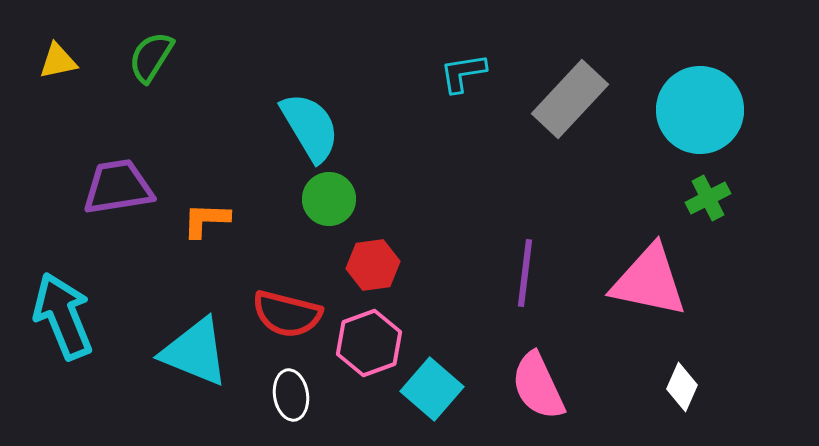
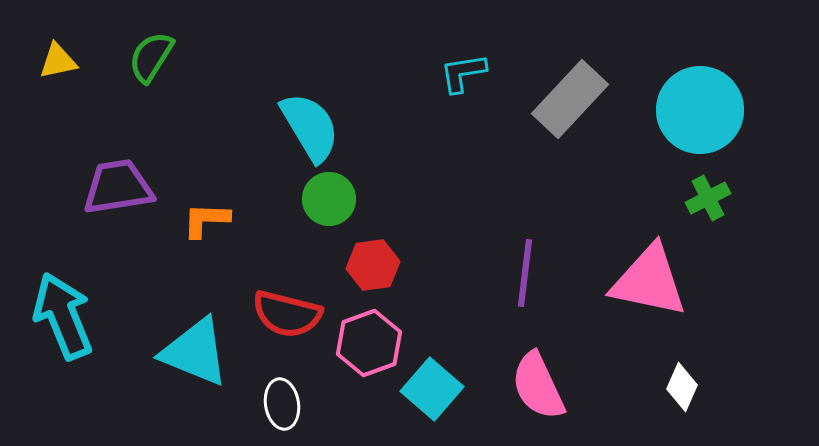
white ellipse: moved 9 px left, 9 px down
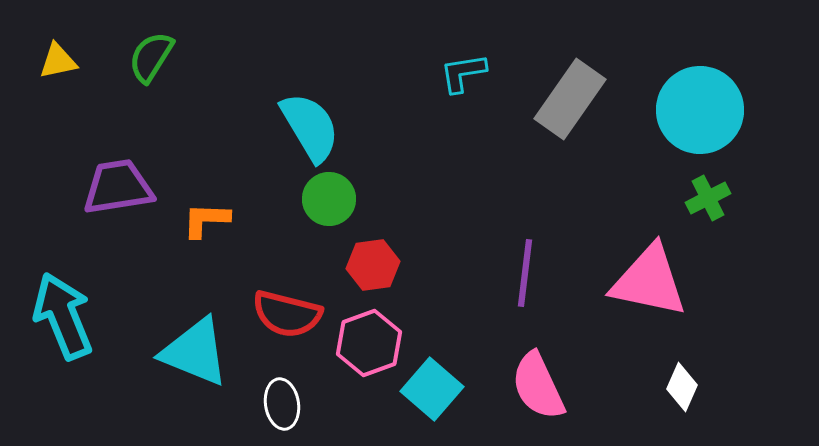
gray rectangle: rotated 8 degrees counterclockwise
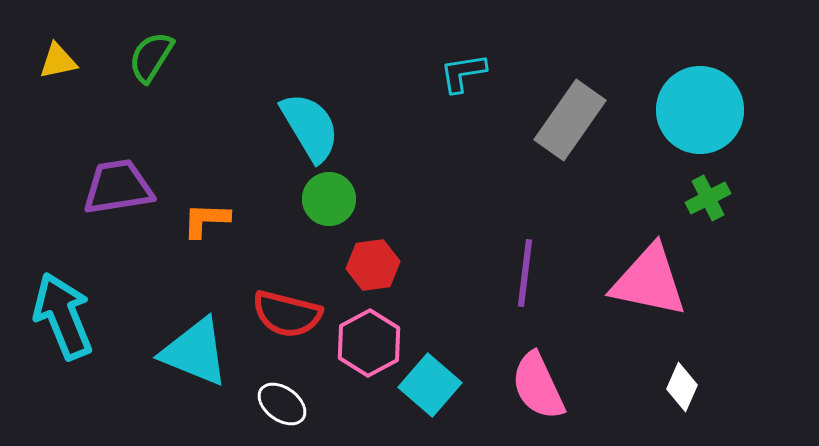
gray rectangle: moved 21 px down
pink hexagon: rotated 8 degrees counterclockwise
cyan square: moved 2 px left, 4 px up
white ellipse: rotated 45 degrees counterclockwise
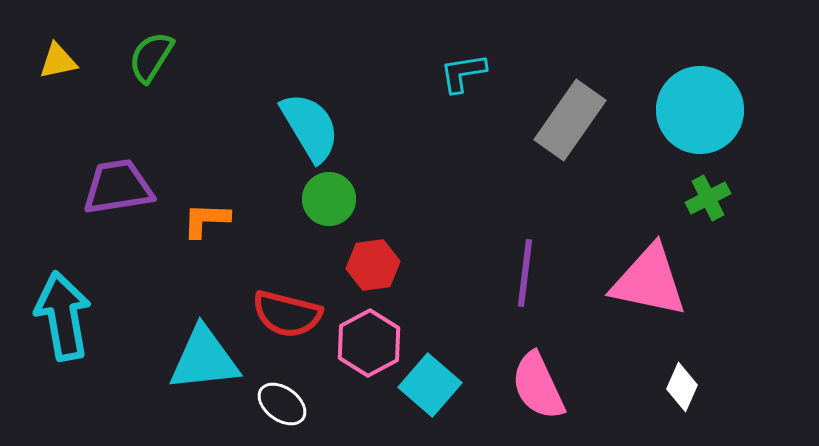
cyan arrow: rotated 12 degrees clockwise
cyan triangle: moved 9 px right, 7 px down; rotated 28 degrees counterclockwise
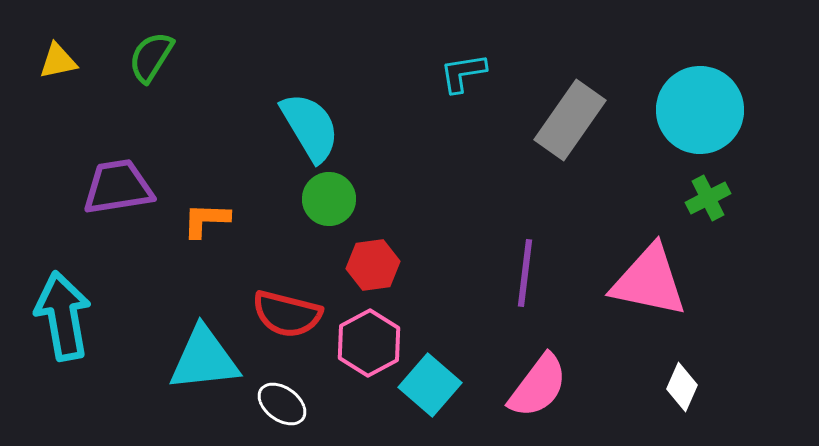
pink semicircle: rotated 118 degrees counterclockwise
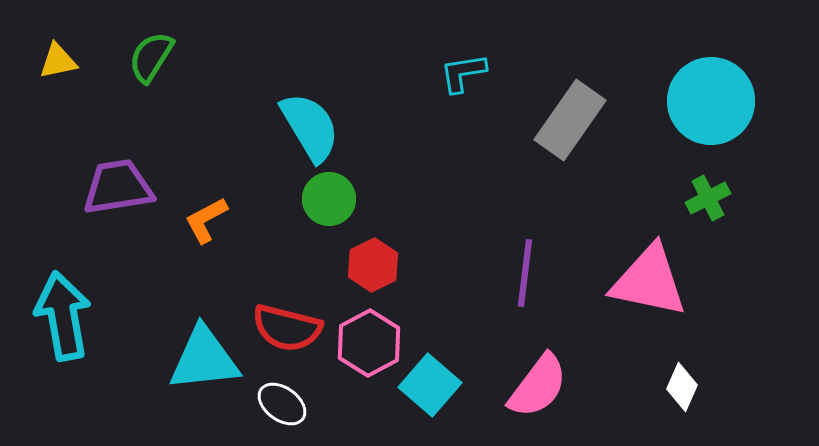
cyan circle: moved 11 px right, 9 px up
orange L-shape: rotated 30 degrees counterclockwise
red hexagon: rotated 18 degrees counterclockwise
red semicircle: moved 14 px down
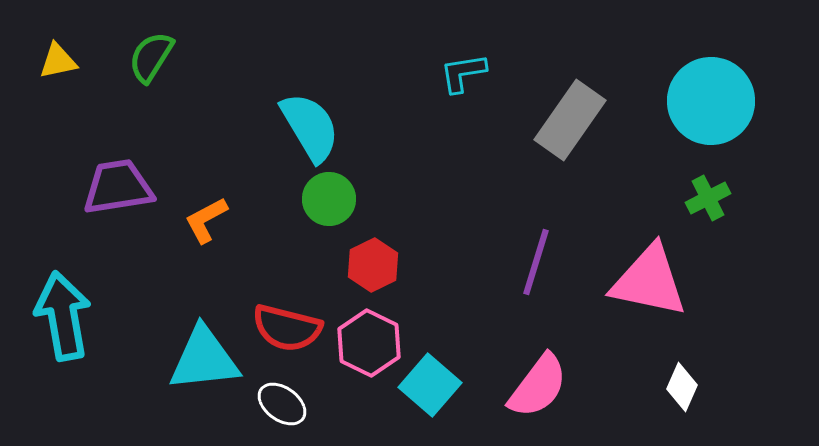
purple line: moved 11 px right, 11 px up; rotated 10 degrees clockwise
pink hexagon: rotated 6 degrees counterclockwise
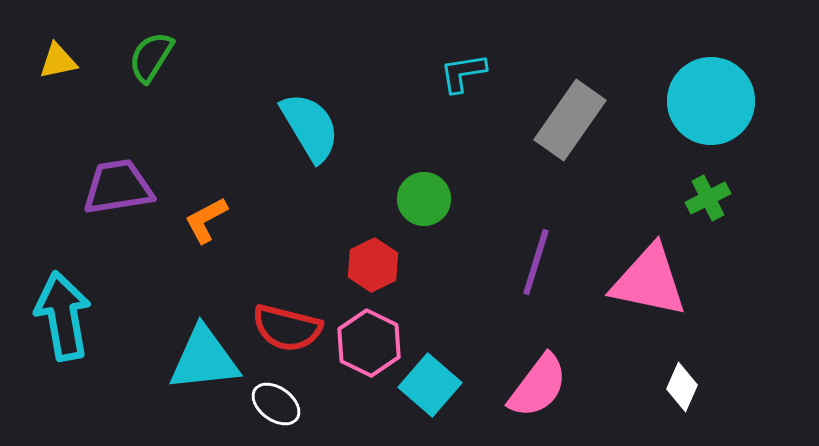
green circle: moved 95 px right
white ellipse: moved 6 px left
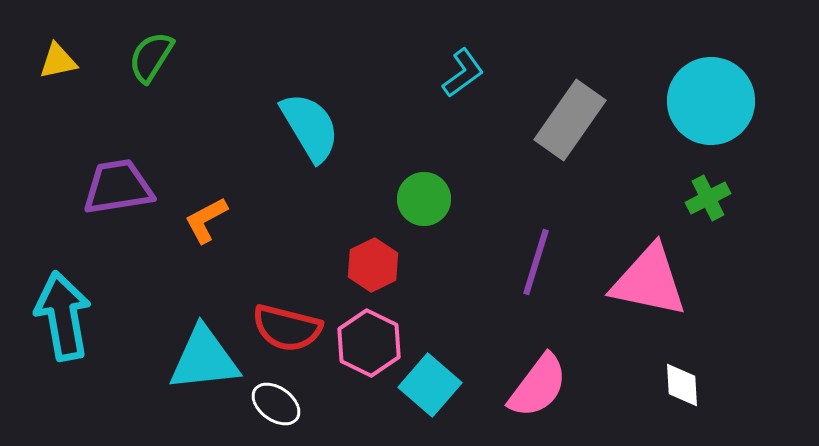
cyan L-shape: rotated 153 degrees clockwise
white diamond: moved 2 px up; rotated 27 degrees counterclockwise
